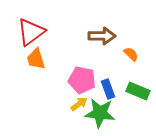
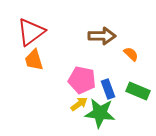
orange trapezoid: moved 2 px left, 1 px down
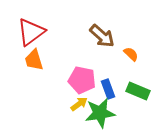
brown arrow: rotated 40 degrees clockwise
green star: rotated 16 degrees counterclockwise
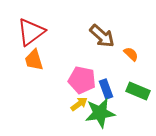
blue rectangle: moved 2 px left
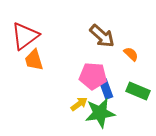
red triangle: moved 6 px left, 4 px down
pink pentagon: moved 11 px right, 4 px up; rotated 8 degrees counterclockwise
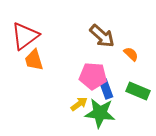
green star: rotated 16 degrees clockwise
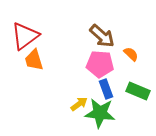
pink pentagon: moved 7 px right, 12 px up
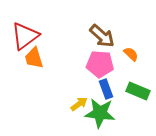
orange trapezoid: moved 2 px up
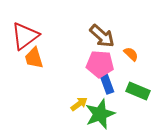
blue rectangle: moved 1 px right, 5 px up
green star: moved 1 px down; rotated 28 degrees counterclockwise
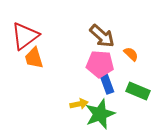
yellow arrow: rotated 24 degrees clockwise
